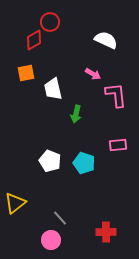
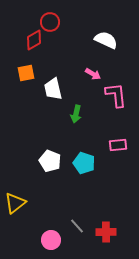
gray line: moved 17 px right, 8 px down
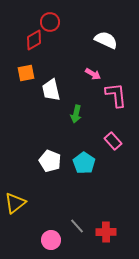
white trapezoid: moved 2 px left, 1 px down
pink rectangle: moved 5 px left, 4 px up; rotated 54 degrees clockwise
cyan pentagon: rotated 15 degrees clockwise
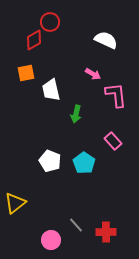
gray line: moved 1 px left, 1 px up
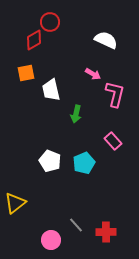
pink L-shape: moved 1 px left, 1 px up; rotated 20 degrees clockwise
cyan pentagon: rotated 15 degrees clockwise
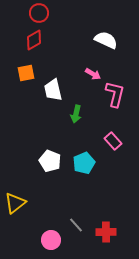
red circle: moved 11 px left, 9 px up
white trapezoid: moved 2 px right
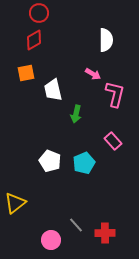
white semicircle: rotated 65 degrees clockwise
red cross: moved 1 px left, 1 px down
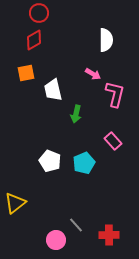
red cross: moved 4 px right, 2 px down
pink circle: moved 5 px right
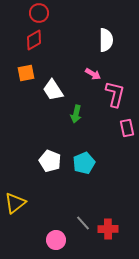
white trapezoid: rotated 20 degrees counterclockwise
pink rectangle: moved 14 px right, 13 px up; rotated 30 degrees clockwise
gray line: moved 7 px right, 2 px up
red cross: moved 1 px left, 6 px up
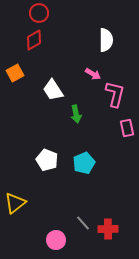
orange square: moved 11 px left; rotated 18 degrees counterclockwise
green arrow: rotated 24 degrees counterclockwise
white pentagon: moved 3 px left, 1 px up
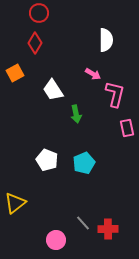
red diamond: moved 1 px right, 3 px down; rotated 30 degrees counterclockwise
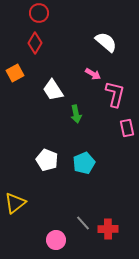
white semicircle: moved 2 px down; rotated 50 degrees counterclockwise
